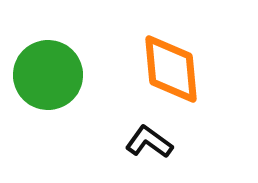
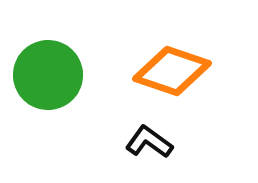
orange diamond: moved 1 px right, 2 px down; rotated 66 degrees counterclockwise
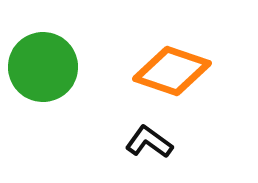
green circle: moved 5 px left, 8 px up
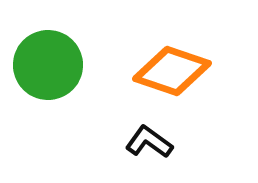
green circle: moved 5 px right, 2 px up
